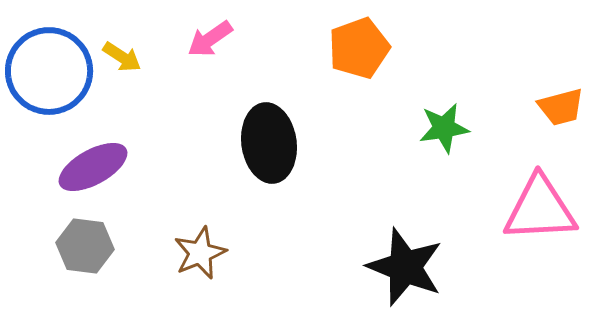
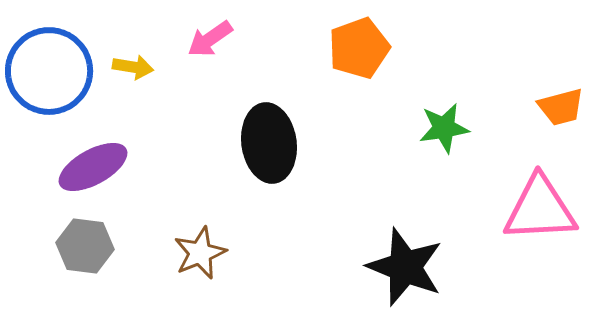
yellow arrow: moved 11 px right, 10 px down; rotated 24 degrees counterclockwise
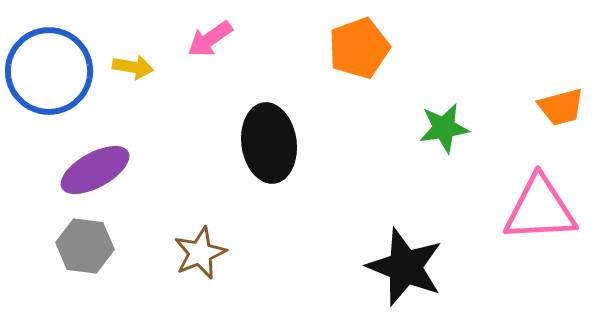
purple ellipse: moved 2 px right, 3 px down
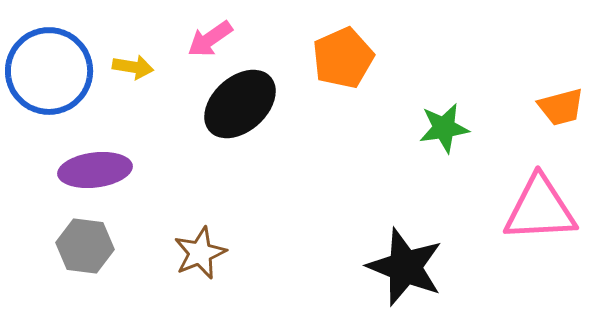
orange pentagon: moved 16 px left, 10 px down; rotated 4 degrees counterclockwise
black ellipse: moved 29 px left, 39 px up; rotated 56 degrees clockwise
purple ellipse: rotated 22 degrees clockwise
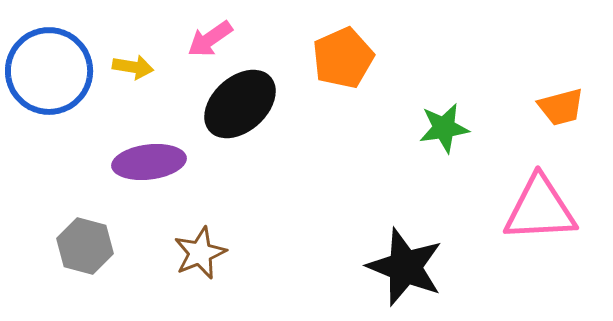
purple ellipse: moved 54 px right, 8 px up
gray hexagon: rotated 8 degrees clockwise
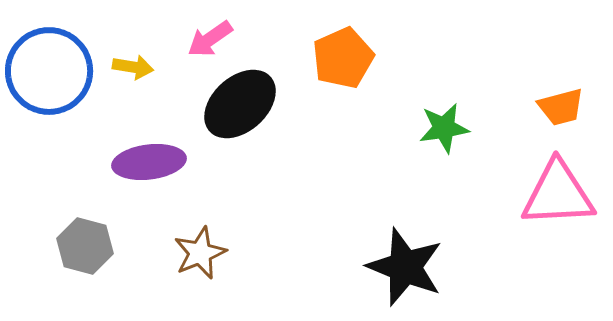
pink triangle: moved 18 px right, 15 px up
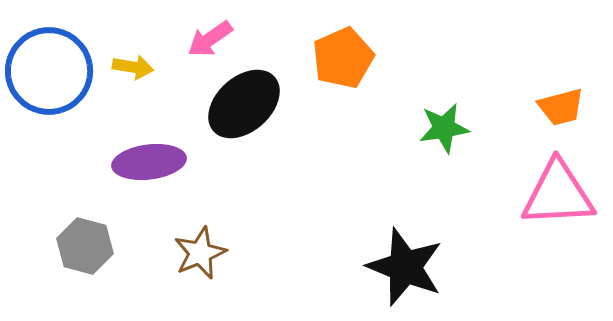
black ellipse: moved 4 px right
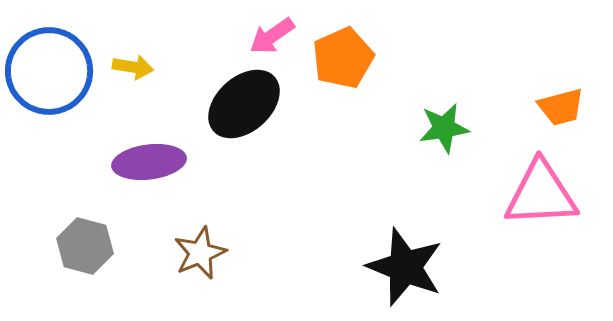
pink arrow: moved 62 px right, 3 px up
pink triangle: moved 17 px left
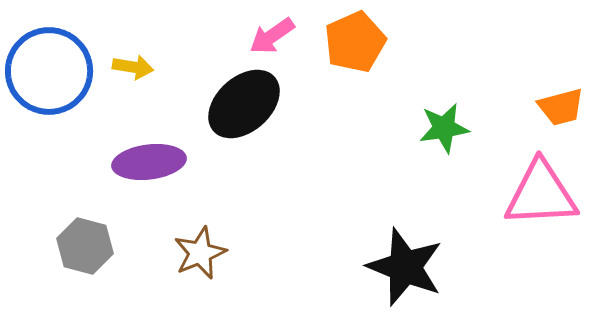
orange pentagon: moved 12 px right, 16 px up
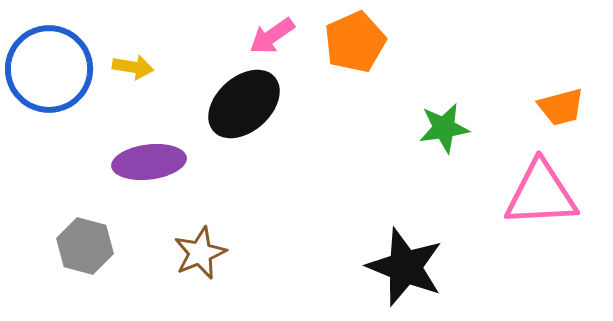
blue circle: moved 2 px up
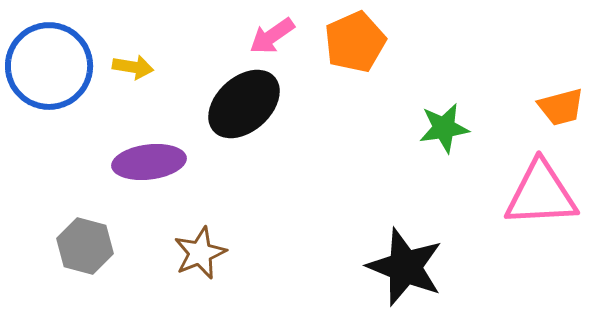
blue circle: moved 3 px up
